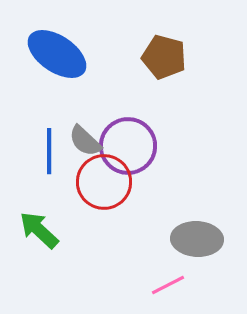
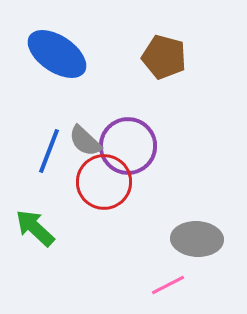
blue line: rotated 21 degrees clockwise
green arrow: moved 4 px left, 2 px up
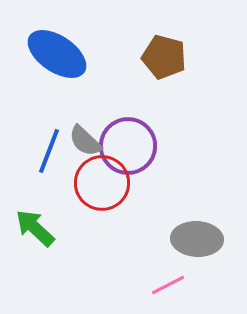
red circle: moved 2 px left, 1 px down
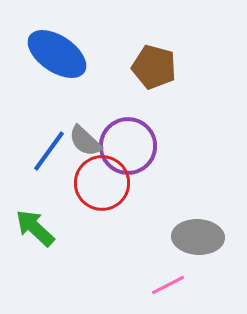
brown pentagon: moved 10 px left, 10 px down
blue line: rotated 15 degrees clockwise
gray ellipse: moved 1 px right, 2 px up
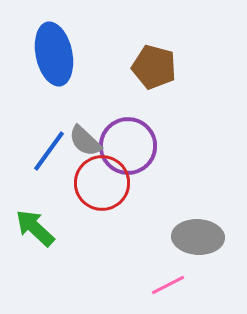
blue ellipse: moved 3 px left; rotated 44 degrees clockwise
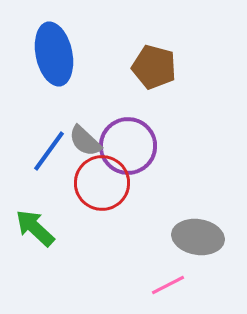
gray ellipse: rotated 6 degrees clockwise
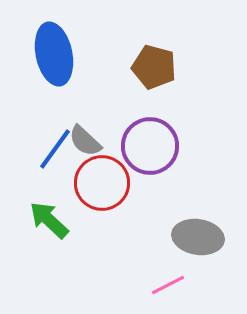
purple circle: moved 22 px right
blue line: moved 6 px right, 2 px up
green arrow: moved 14 px right, 8 px up
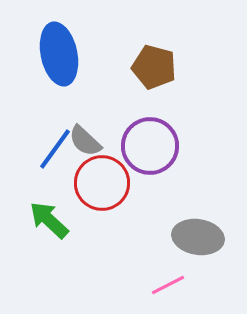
blue ellipse: moved 5 px right
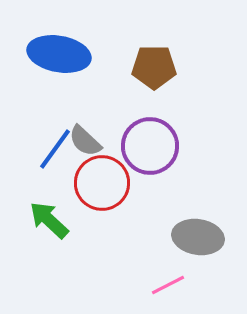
blue ellipse: rotated 68 degrees counterclockwise
brown pentagon: rotated 15 degrees counterclockwise
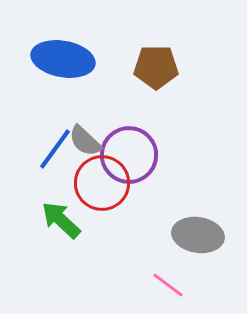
blue ellipse: moved 4 px right, 5 px down
brown pentagon: moved 2 px right
purple circle: moved 21 px left, 9 px down
green arrow: moved 12 px right
gray ellipse: moved 2 px up
pink line: rotated 64 degrees clockwise
